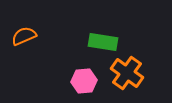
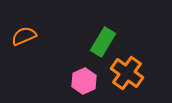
green rectangle: rotated 68 degrees counterclockwise
pink hexagon: rotated 20 degrees counterclockwise
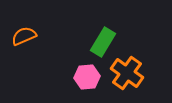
pink hexagon: moved 3 px right, 4 px up; rotated 20 degrees clockwise
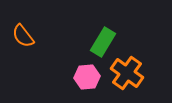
orange semicircle: moved 1 px left; rotated 105 degrees counterclockwise
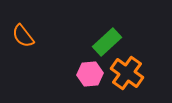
green rectangle: moved 4 px right; rotated 16 degrees clockwise
pink hexagon: moved 3 px right, 3 px up
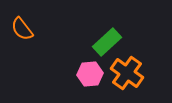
orange semicircle: moved 1 px left, 7 px up
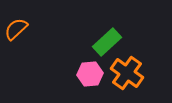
orange semicircle: moved 6 px left; rotated 85 degrees clockwise
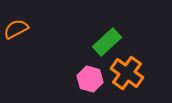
orange semicircle: rotated 15 degrees clockwise
pink hexagon: moved 5 px down; rotated 20 degrees clockwise
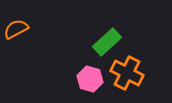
orange cross: rotated 8 degrees counterclockwise
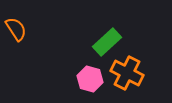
orange semicircle: rotated 85 degrees clockwise
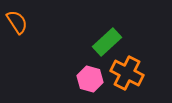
orange semicircle: moved 1 px right, 7 px up
